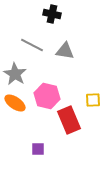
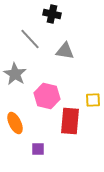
gray line: moved 2 px left, 6 px up; rotated 20 degrees clockwise
orange ellipse: moved 20 px down; rotated 30 degrees clockwise
red rectangle: moved 1 px right, 1 px down; rotated 28 degrees clockwise
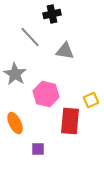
black cross: rotated 24 degrees counterclockwise
gray line: moved 2 px up
pink hexagon: moved 1 px left, 2 px up
yellow square: moved 2 px left; rotated 21 degrees counterclockwise
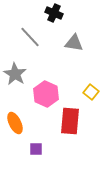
black cross: moved 2 px right, 1 px up; rotated 36 degrees clockwise
gray triangle: moved 9 px right, 8 px up
pink hexagon: rotated 10 degrees clockwise
yellow square: moved 8 px up; rotated 28 degrees counterclockwise
purple square: moved 2 px left
